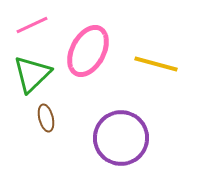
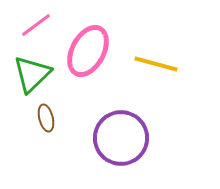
pink line: moved 4 px right; rotated 12 degrees counterclockwise
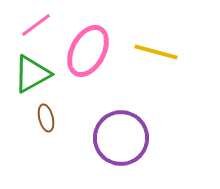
yellow line: moved 12 px up
green triangle: rotated 15 degrees clockwise
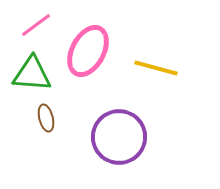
yellow line: moved 16 px down
green triangle: rotated 33 degrees clockwise
purple circle: moved 2 px left, 1 px up
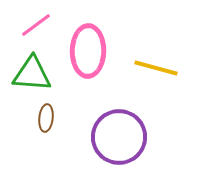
pink ellipse: rotated 27 degrees counterclockwise
brown ellipse: rotated 20 degrees clockwise
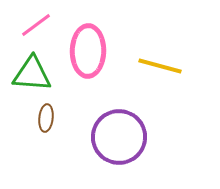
yellow line: moved 4 px right, 2 px up
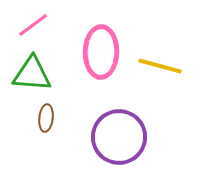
pink line: moved 3 px left
pink ellipse: moved 13 px right, 1 px down
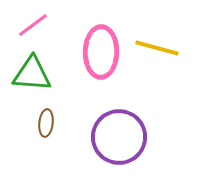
yellow line: moved 3 px left, 18 px up
brown ellipse: moved 5 px down
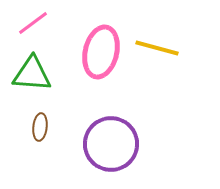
pink line: moved 2 px up
pink ellipse: rotated 12 degrees clockwise
brown ellipse: moved 6 px left, 4 px down
purple circle: moved 8 px left, 7 px down
